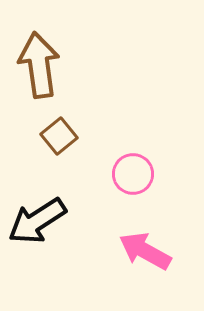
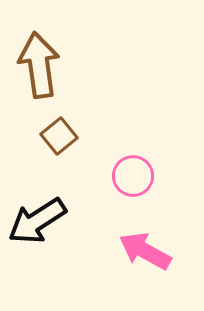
pink circle: moved 2 px down
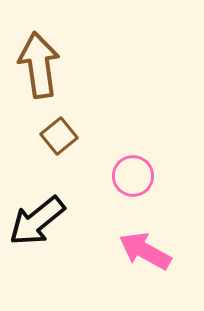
black arrow: rotated 6 degrees counterclockwise
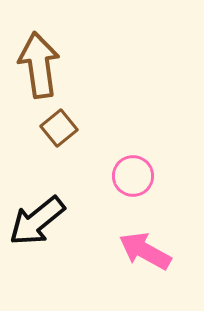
brown square: moved 8 px up
